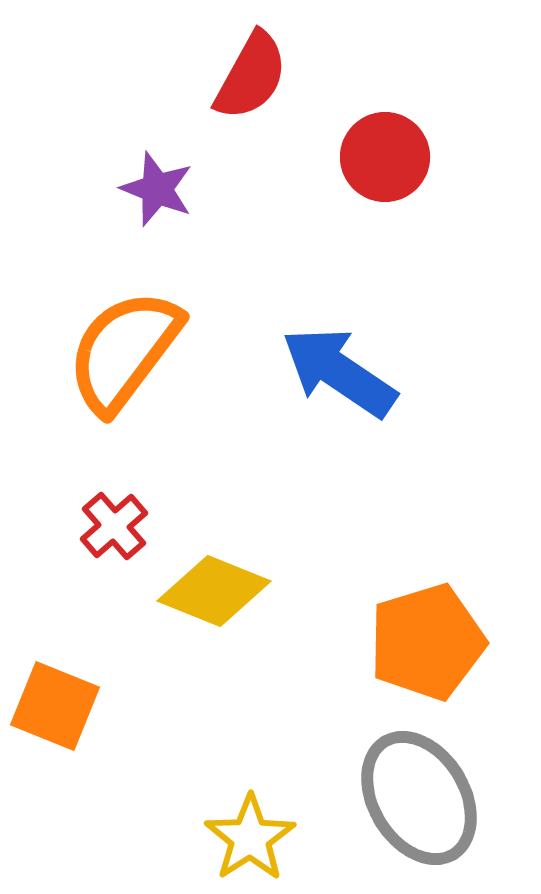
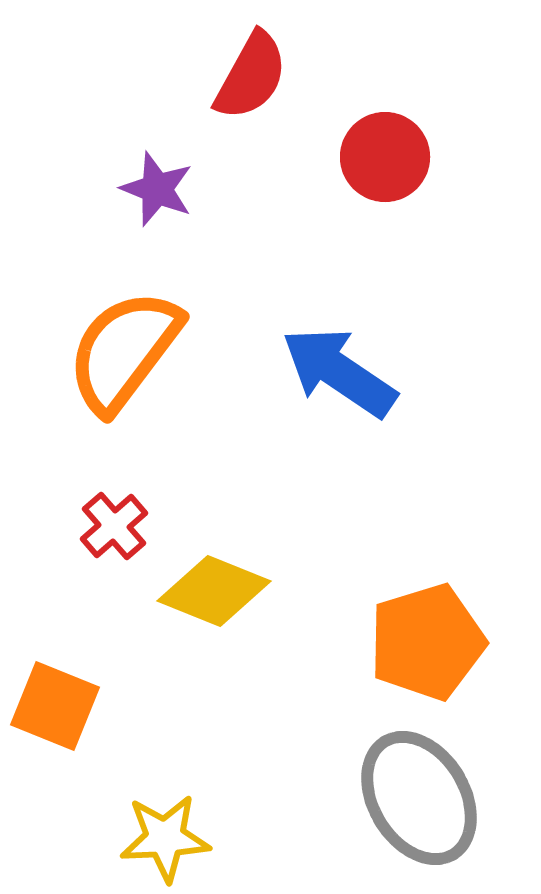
yellow star: moved 85 px left; rotated 30 degrees clockwise
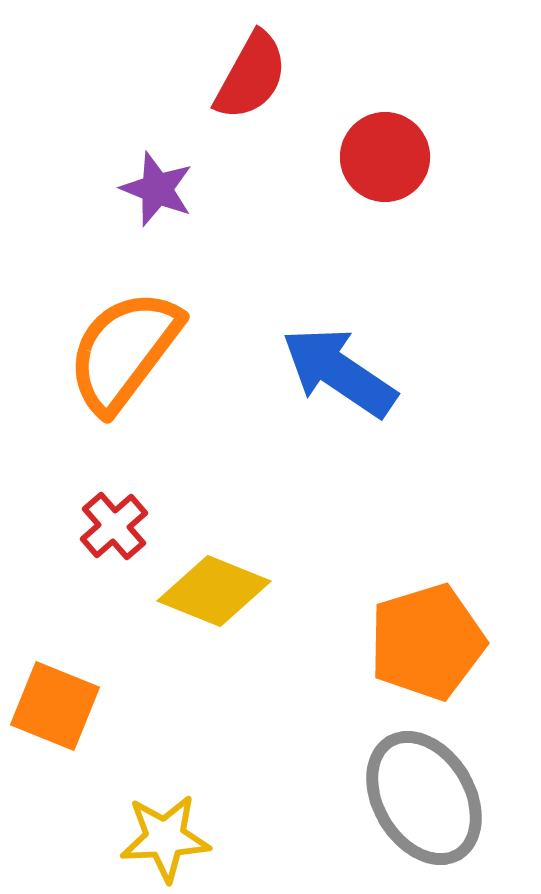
gray ellipse: moved 5 px right
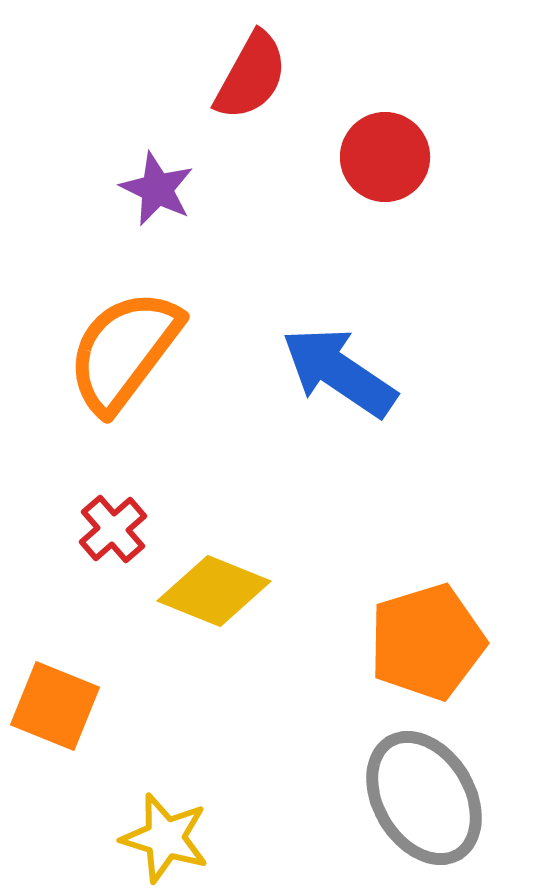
purple star: rotated 4 degrees clockwise
red cross: moved 1 px left, 3 px down
yellow star: rotated 20 degrees clockwise
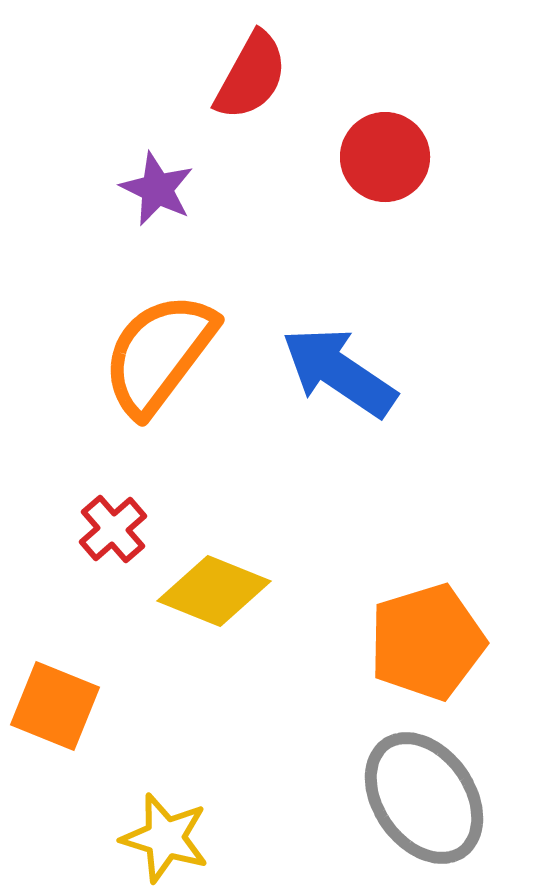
orange semicircle: moved 35 px right, 3 px down
gray ellipse: rotated 4 degrees counterclockwise
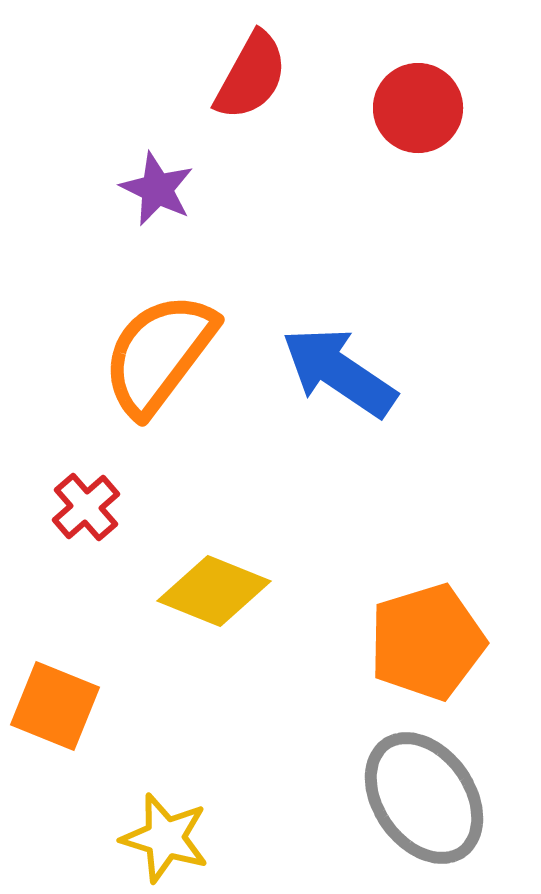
red circle: moved 33 px right, 49 px up
red cross: moved 27 px left, 22 px up
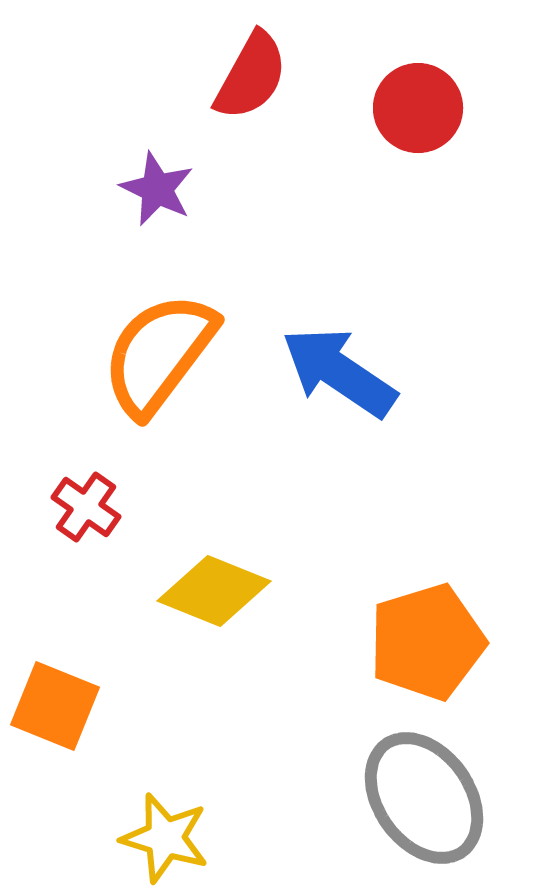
red cross: rotated 14 degrees counterclockwise
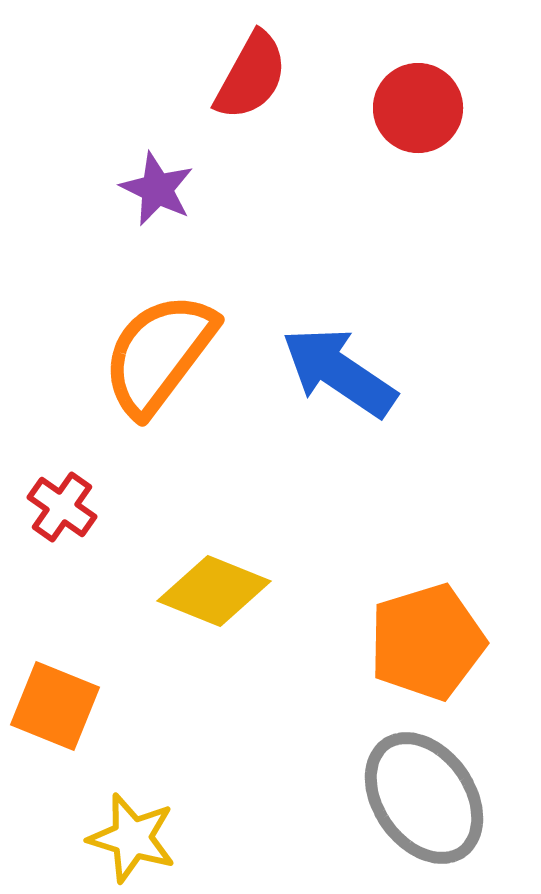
red cross: moved 24 px left
yellow star: moved 33 px left
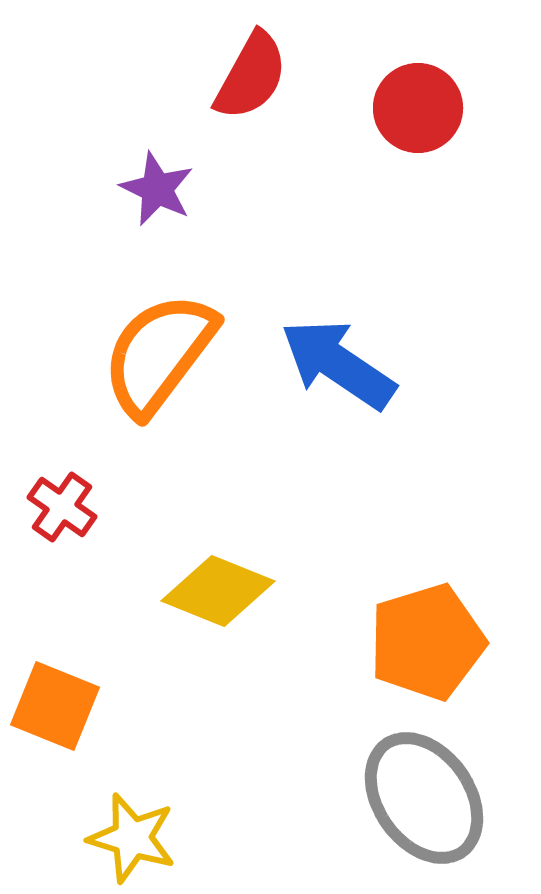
blue arrow: moved 1 px left, 8 px up
yellow diamond: moved 4 px right
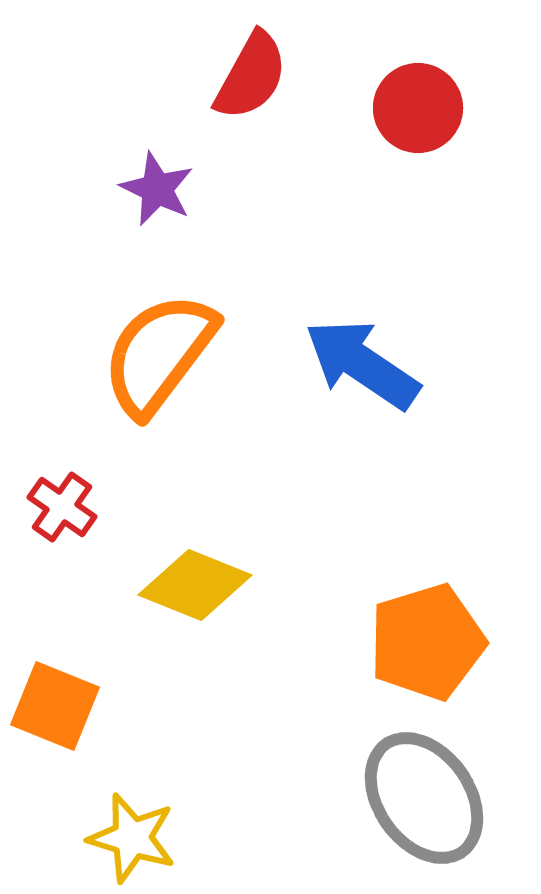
blue arrow: moved 24 px right
yellow diamond: moved 23 px left, 6 px up
